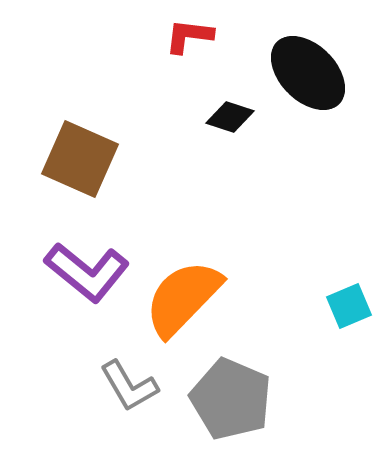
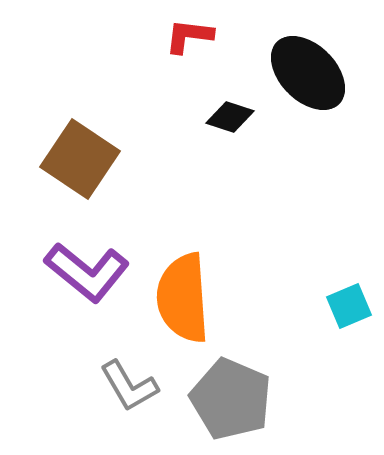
brown square: rotated 10 degrees clockwise
orange semicircle: rotated 48 degrees counterclockwise
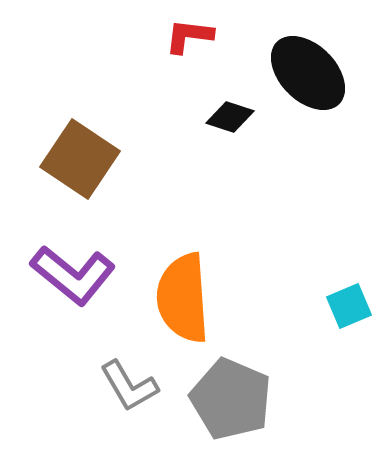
purple L-shape: moved 14 px left, 3 px down
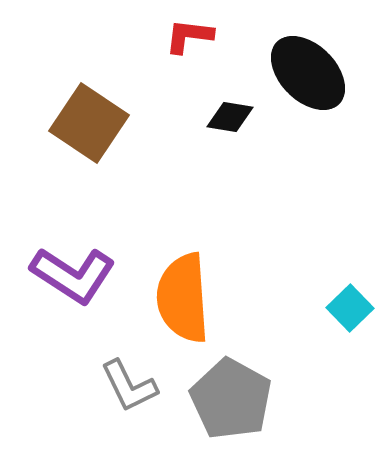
black diamond: rotated 9 degrees counterclockwise
brown square: moved 9 px right, 36 px up
purple L-shape: rotated 6 degrees counterclockwise
cyan square: moved 1 px right, 2 px down; rotated 21 degrees counterclockwise
gray L-shape: rotated 4 degrees clockwise
gray pentagon: rotated 6 degrees clockwise
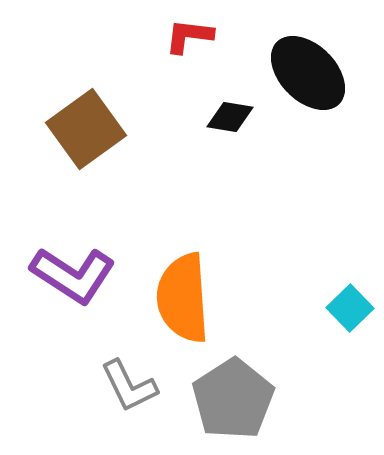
brown square: moved 3 px left, 6 px down; rotated 20 degrees clockwise
gray pentagon: moved 2 px right; rotated 10 degrees clockwise
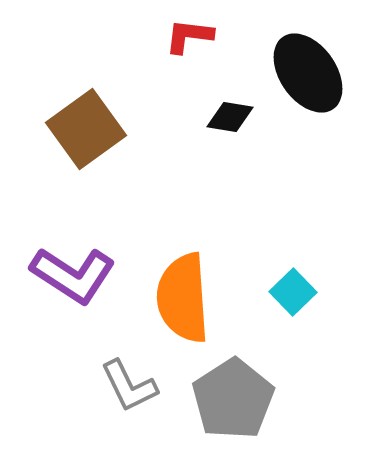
black ellipse: rotated 10 degrees clockwise
cyan square: moved 57 px left, 16 px up
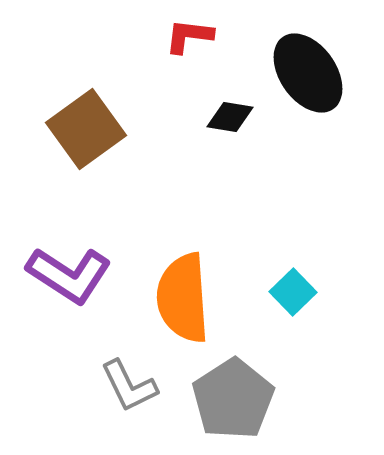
purple L-shape: moved 4 px left
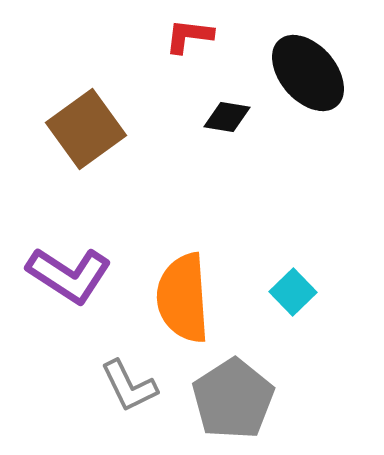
black ellipse: rotated 6 degrees counterclockwise
black diamond: moved 3 px left
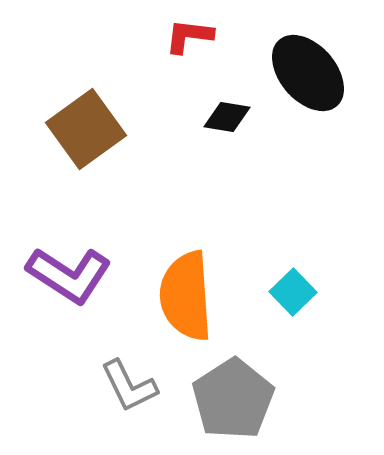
orange semicircle: moved 3 px right, 2 px up
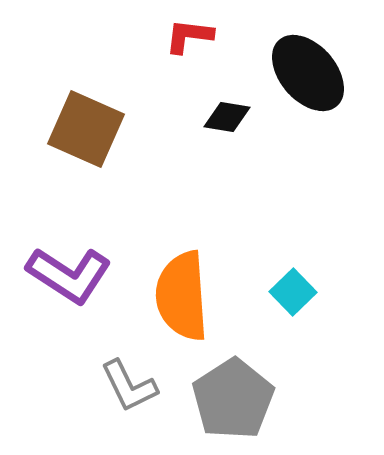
brown square: rotated 30 degrees counterclockwise
orange semicircle: moved 4 px left
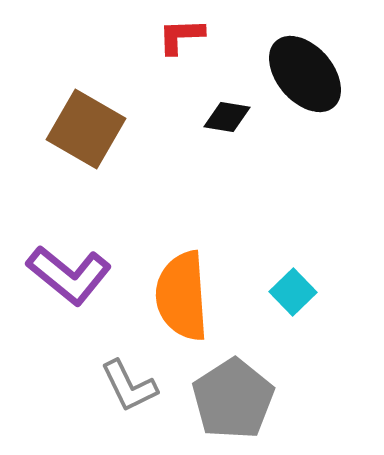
red L-shape: moved 8 px left; rotated 9 degrees counterclockwise
black ellipse: moved 3 px left, 1 px down
brown square: rotated 6 degrees clockwise
purple L-shape: rotated 6 degrees clockwise
